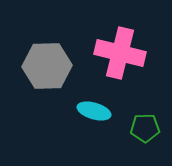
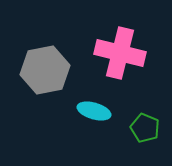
gray hexagon: moved 2 px left, 4 px down; rotated 9 degrees counterclockwise
green pentagon: rotated 24 degrees clockwise
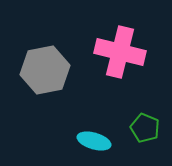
pink cross: moved 1 px up
cyan ellipse: moved 30 px down
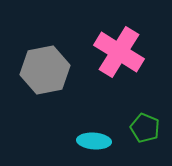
pink cross: moved 1 px left; rotated 18 degrees clockwise
cyan ellipse: rotated 12 degrees counterclockwise
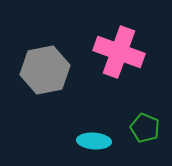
pink cross: rotated 12 degrees counterclockwise
